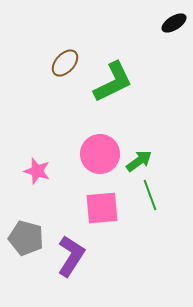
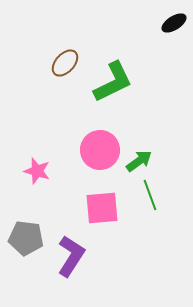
pink circle: moved 4 px up
gray pentagon: rotated 8 degrees counterclockwise
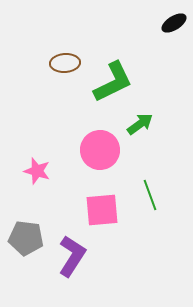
brown ellipse: rotated 44 degrees clockwise
green arrow: moved 1 px right, 37 px up
pink square: moved 2 px down
purple L-shape: moved 1 px right
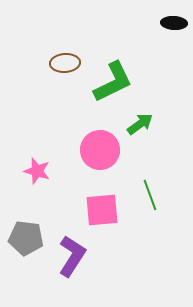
black ellipse: rotated 35 degrees clockwise
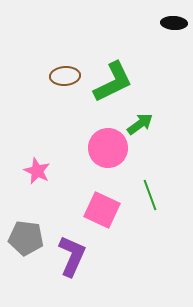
brown ellipse: moved 13 px down
pink circle: moved 8 px right, 2 px up
pink star: rotated 8 degrees clockwise
pink square: rotated 30 degrees clockwise
purple L-shape: rotated 9 degrees counterclockwise
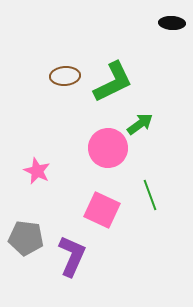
black ellipse: moved 2 px left
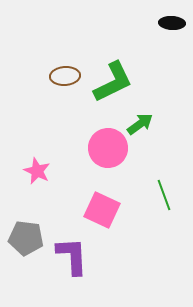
green line: moved 14 px right
purple L-shape: rotated 27 degrees counterclockwise
